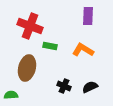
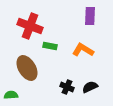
purple rectangle: moved 2 px right
brown ellipse: rotated 45 degrees counterclockwise
black cross: moved 3 px right, 1 px down
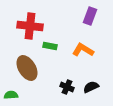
purple rectangle: rotated 18 degrees clockwise
red cross: rotated 15 degrees counterclockwise
black semicircle: moved 1 px right
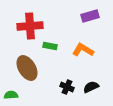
purple rectangle: rotated 54 degrees clockwise
red cross: rotated 10 degrees counterclockwise
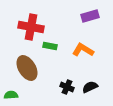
red cross: moved 1 px right, 1 px down; rotated 15 degrees clockwise
black semicircle: moved 1 px left
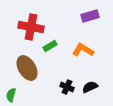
green rectangle: rotated 40 degrees counterclockwise
green semicircle: rotated 72 degrees counterclockwise
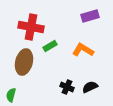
brown ellipse: moved 3 px left, 6 px up; rotated 45 degrees clockwise
